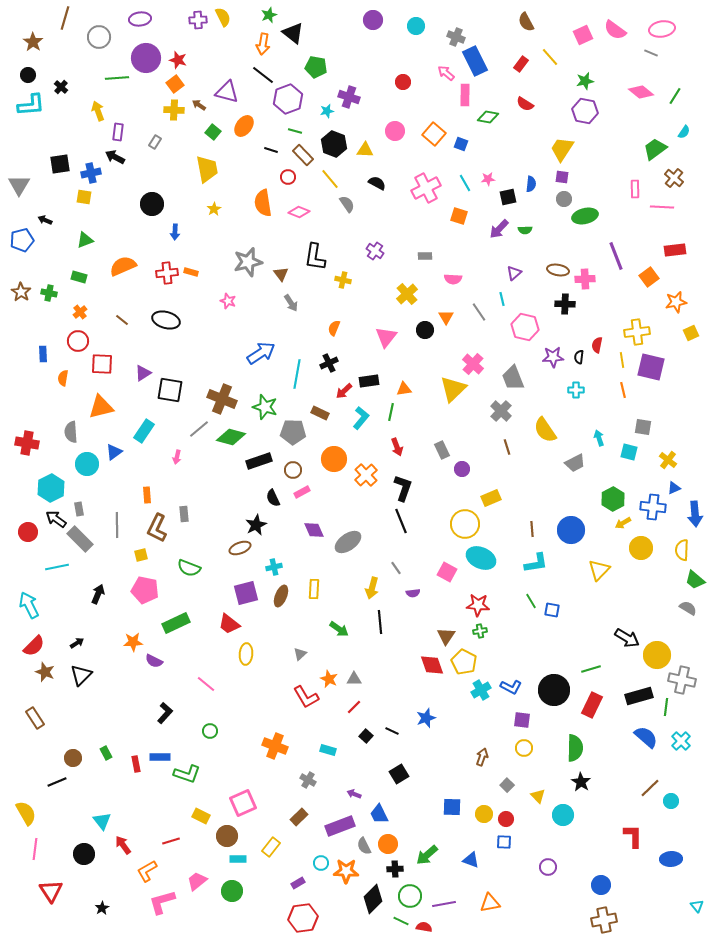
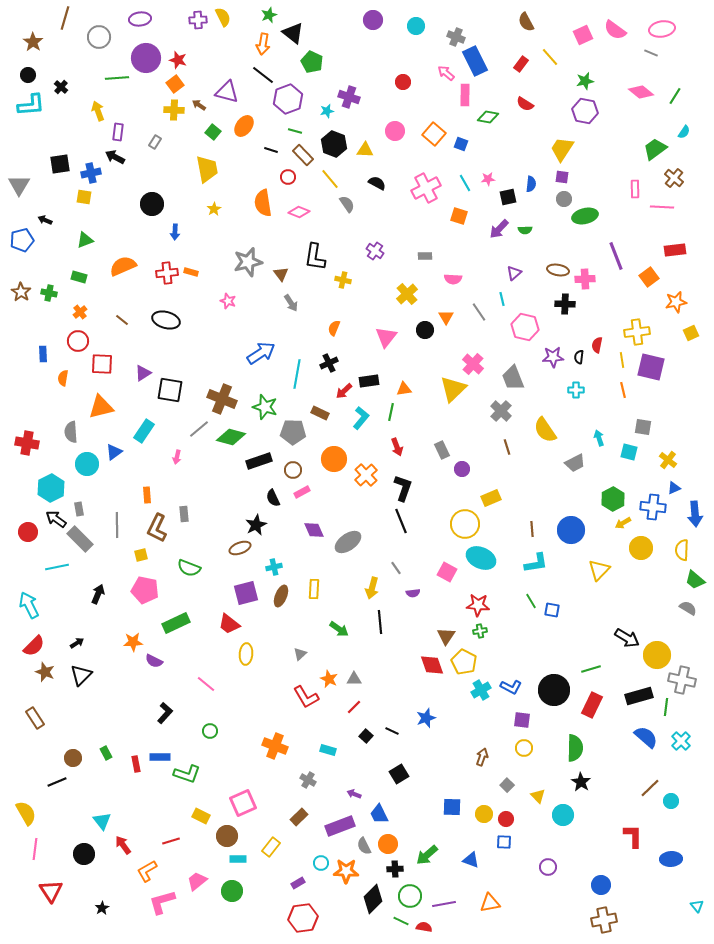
green pentagon at (316, 67): moved 4 px left, 5 px up; rotated 15 degrees clockwise
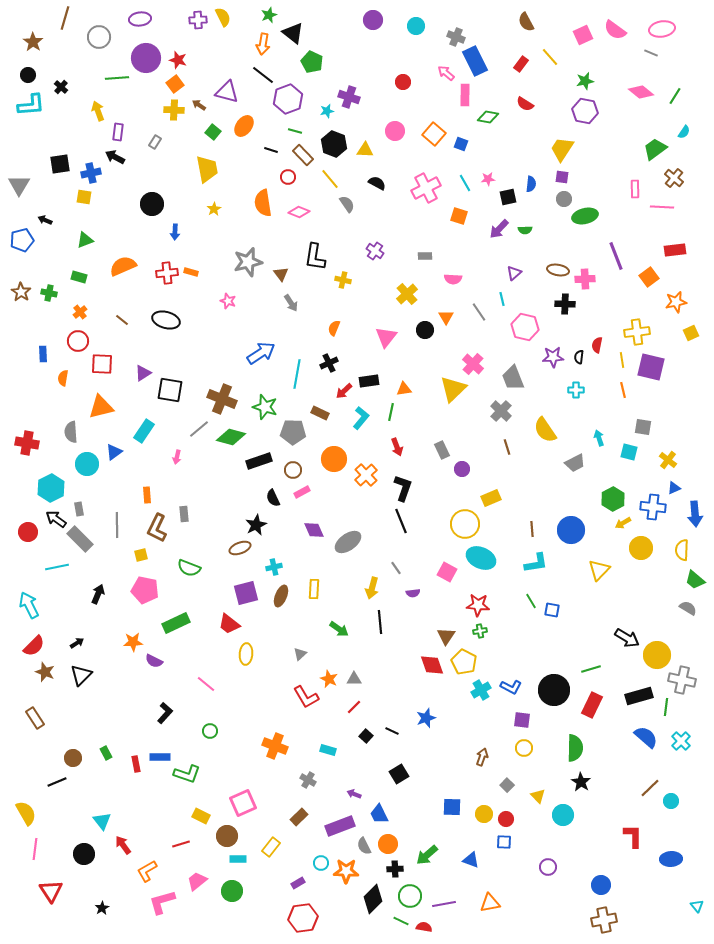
red line at (171, 841): moved 10 px right, 3 px down
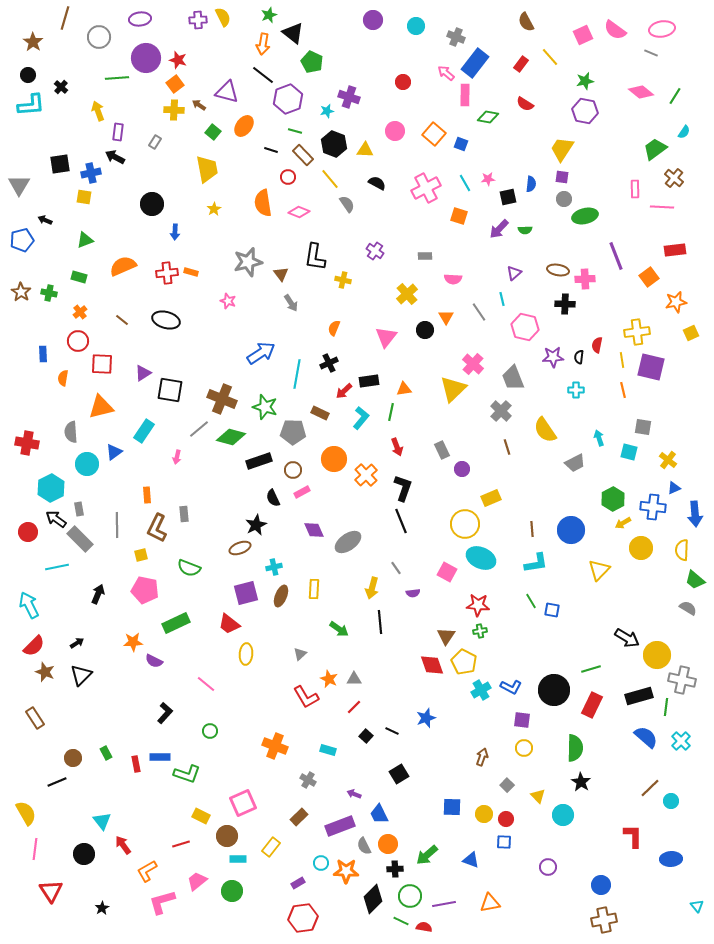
blue rectangle at (475, 61): moved 2 px down; rotated 64 degrees clockwise
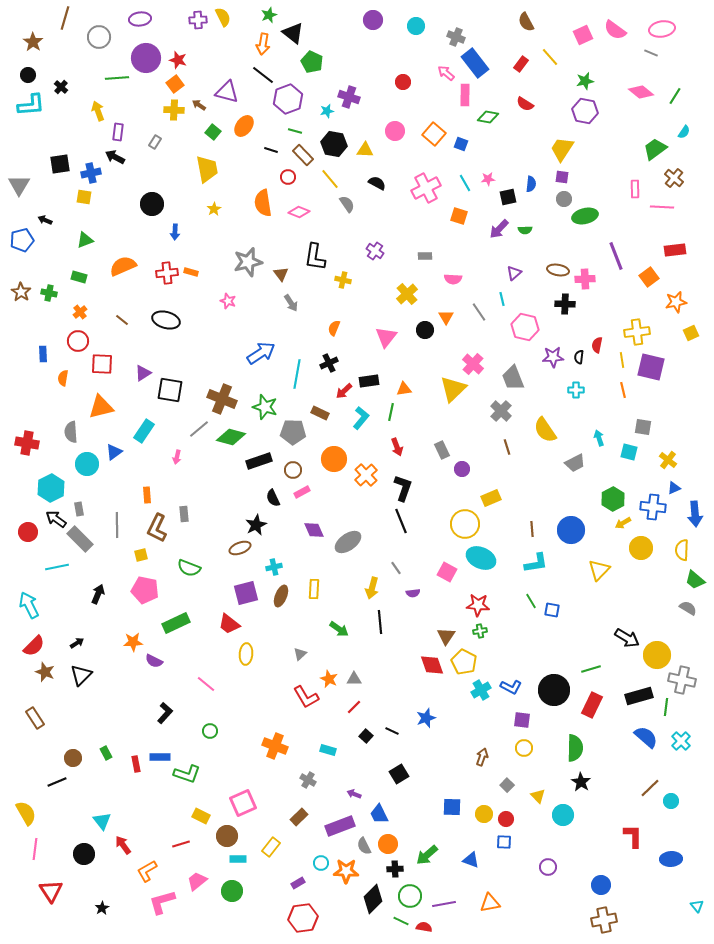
blue rectangle at (475, 63): rotated 76 degrees counterclockwise
black hexagon at (334, 144): rotated 10 degrees counterclockwise
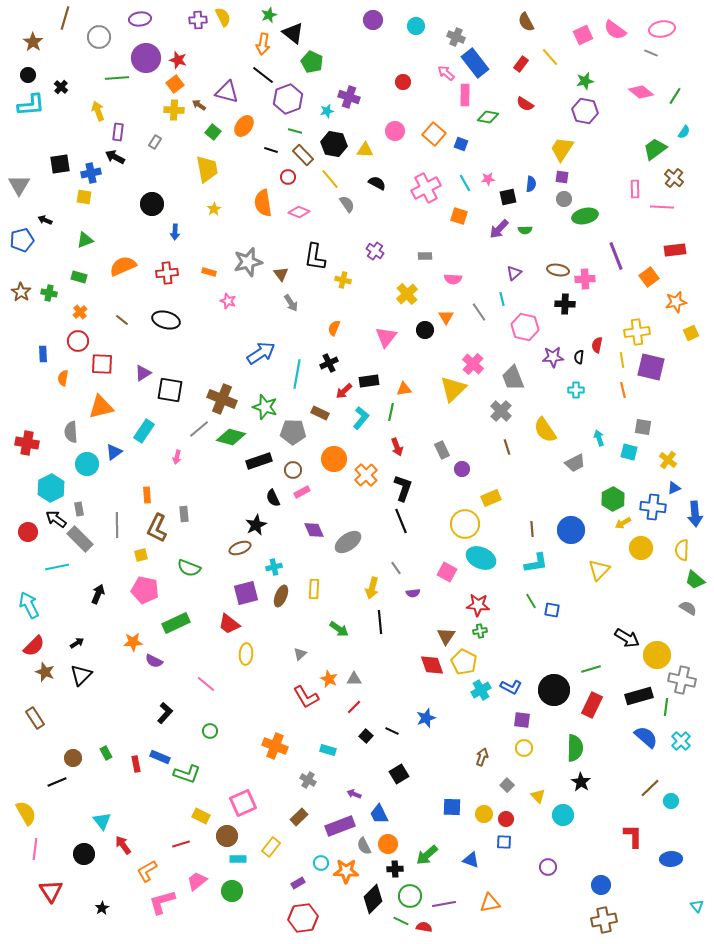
orange rectangle at (191, 272): moved 18 px right
blue rectangle at (160, 757): rotated 24 degrees clockwise
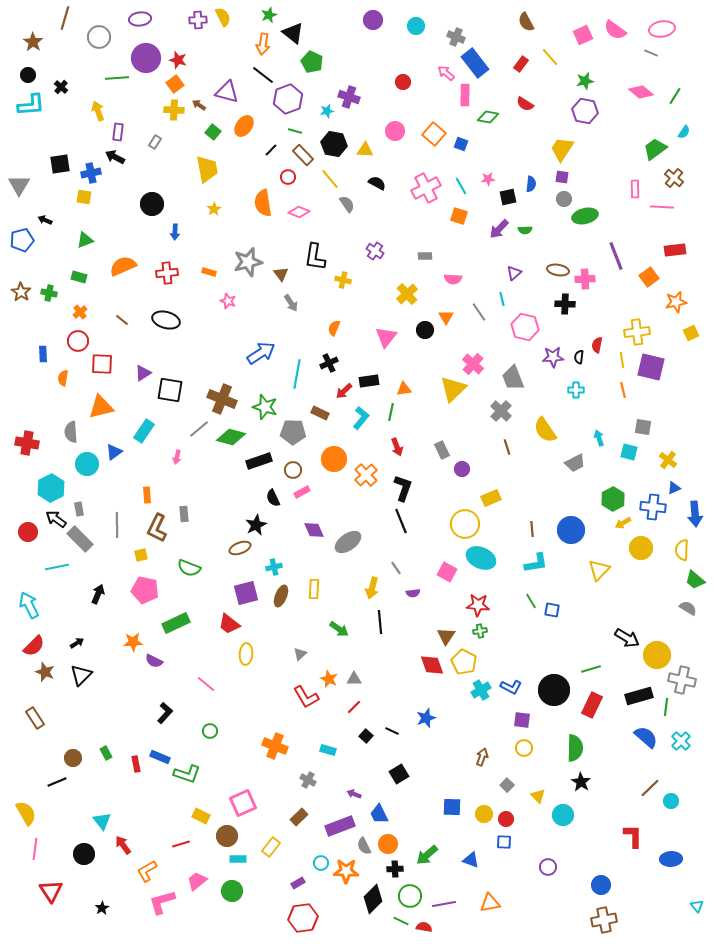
black line at (271, 150): rotated 64 degrees counterclockwise
cyan line at (465, 183): moved 4 px left, 3 px down
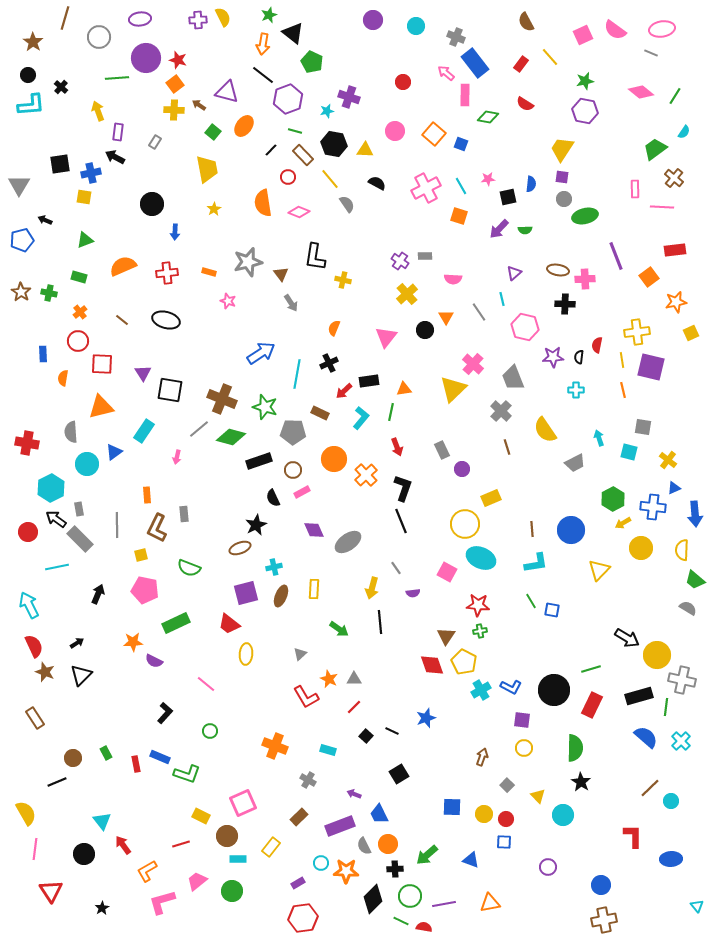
purple cross at (375, 251): moved 25 px right, 10 px down
purple triangle at (143, 373): rotated 30 degrees counterclockwise
red semicircle at (34, 646): rotated 70 degrees counterclockwise
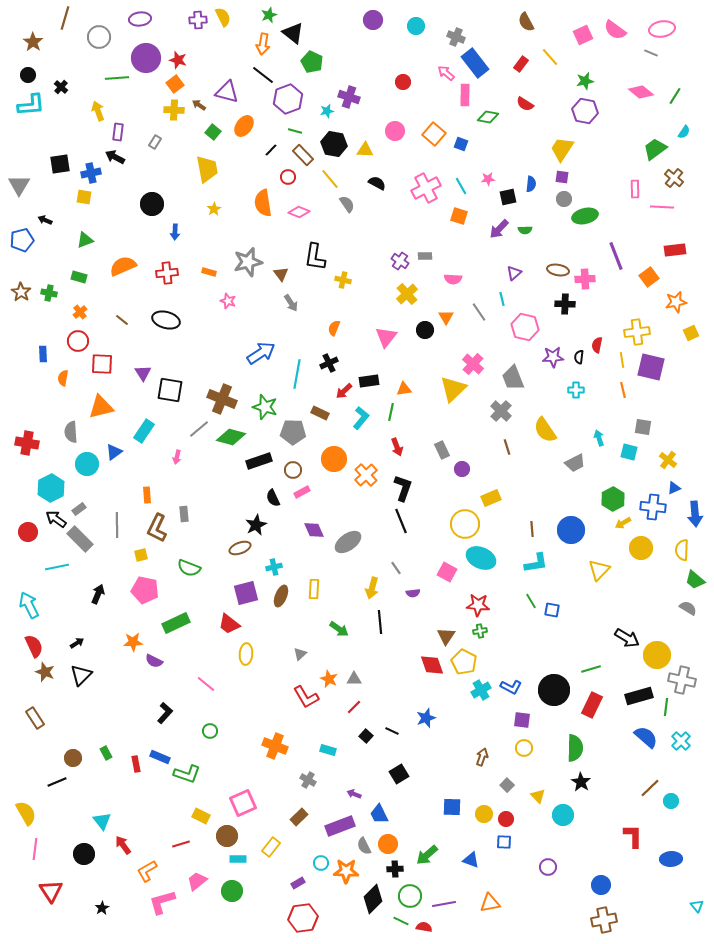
gray rectangle at (79, 509): rotated 64 degrees clockwise
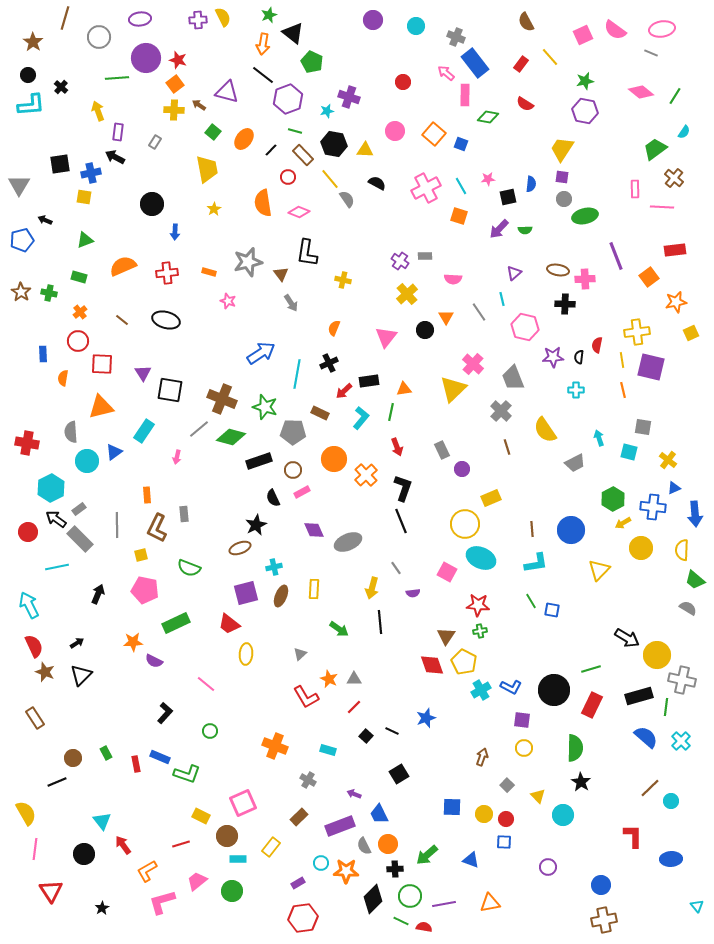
orange ellipse at (244, 126): moved 13 px down
gray semicircle at (347, 204): moved 5 px up
black L-shape at (315, 257): moved 8 px left, 4 px up
cyan circle at (87, 464): moved 3 px up
gray ellipse at (348, 542): rotated 12 degrees clockwise
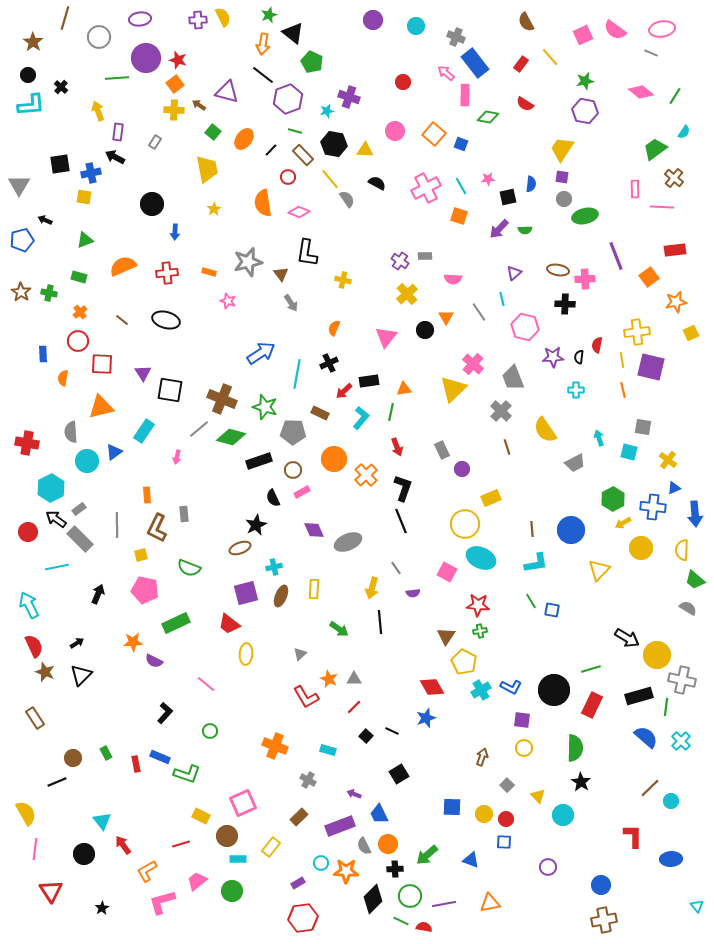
red diamond at (432, 665): moved 22 px down; rotated 10 degrees counterclockwise
